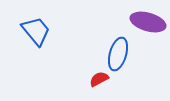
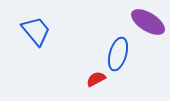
purple ellipse: rotated 16 degrees clockwise
red semicircle: moved 3 px left
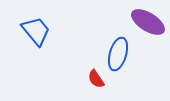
red semicircle: rotated 96 degrees counterclockwise
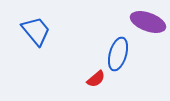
purple ellipse: rotated 12 degrees counterclockwise
red semicircle: rotated 96 degrees counterclockwise
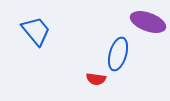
red semicircle: rotated 48 degrees clockwise
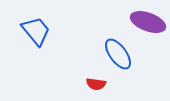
blue ellipse: rotated 52 degrees counterclockwise
red semicircle: moved 5 px down
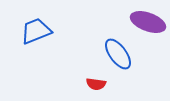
blue trapezoid: rotated 72 degrees counterclockwise
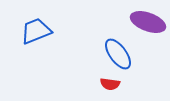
red semicircle: moved 14 px right
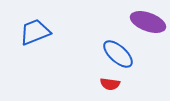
blue trapezoid: moved 1 px left, 1 px down
blue ellipse: rotated 12 degrees counterclockwise
